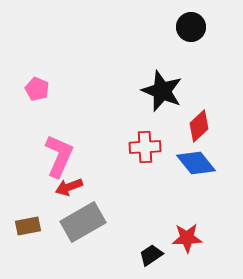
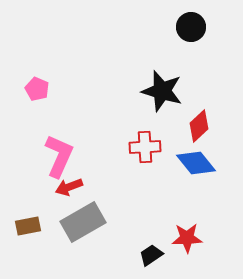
black star: rotated 6 degrees counterclockwise
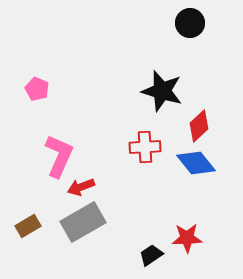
black circle: moved 1 px left, 4 px up
red arrow: moved 12 px right
brown rectangle: rotated 20 degrees counterclockwise
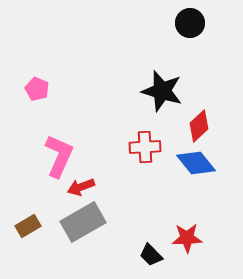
black trapezoid: rotated 100 degrees counterclockwise
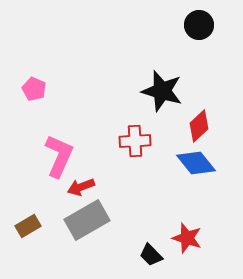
black circle: moved 9 px right, 2 px down
pink pentagon: moved 3 px left
red cross: moved 10 px left, 6 px up
gray rectangle: moved 4 px right, 2 px up
red star: rotated 20 degrees clockwise
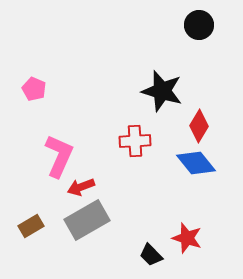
red diamond: rotated 16 degrees counterclockwise
brown rectangle: moved 3 px right
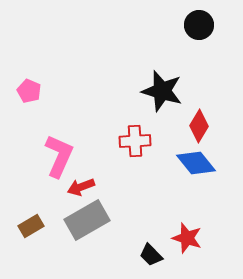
pink pentagon: moved 5 px left, 2 px down
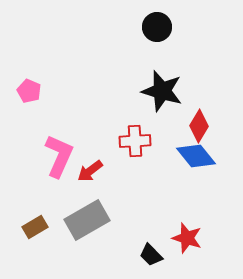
black circle: moved 42 px left, 2 px down
blue diamond: moved 7 px up
red arrow: moved 9 px right, 16 px up; rotated 16 degrees counterclockwise
brown rectangle: moved 4 px right, 1 px down
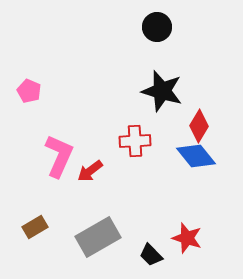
gray rectangle: moved 11 px right, 17 px down
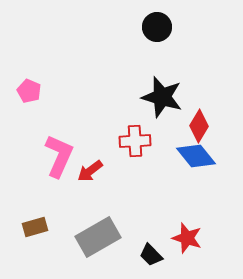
black star: moved 6 px down
brown rectangle: rotated 15 degrees clockwise
